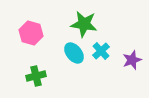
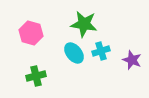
cyan cross: rotated 24 degrees clockwise
purple star: rotated 30 degrees counterclockwise
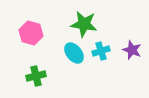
purple star: moved 10 px up
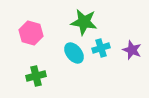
green star: moved 2 px up
cyan cross: moved 3 px up
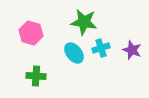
green cross: rotated 18 degrees clockwise
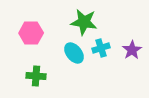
pink hexagon: rotated 15 degrees counterclockwise
purple star: rotated 18 degrees clockwise
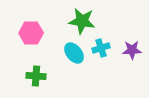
green star: moved 2 px left, 1 px up
purple star: rotated 30 degrees clockwise
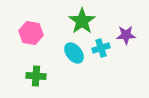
green star: rotated 28 degrees clockwise
pink hexagon: rotated 10 degrees clockwise
purple star: moved 6 px left, 15 px up
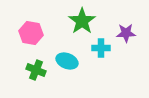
purple star: moved 2 px up
cyan cross: rotated 18 degrees clockwise
cyan ellipse: moved 7 px left, 8 px down; rotated 30 degrees counterclockwise
green cross: moved 6 px up; rotated 18 degrees clockwise
